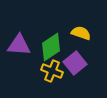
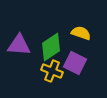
purple square: rotated 25 degrees counterclockwise
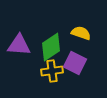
yellow cross: rotated 30 degrees counterclockwise
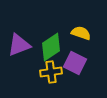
purple triangle: rotated 25 degrees counterclockwise
yellow cross: moved 1 px left, 1 px down
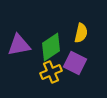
yellow semicircle: rotated 84 degrees clockwise
purple triangle: rotated 10 degrees clockwise
yellow cross: rotated 15 degrees counterclockwise
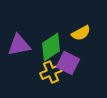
yellow semicircle: rotated 48 degrees clockwise
purple square: moved 7 px left
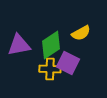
green diamond: moved 2 px up
yellow cross: moved 1 px left, 3 px up; rotated 25 degrees clockwise
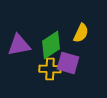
yellow semicircle: rotated 36 degrees counterclockwise
purple square: rotated 10 degrees counterclockwise
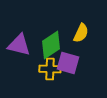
purple triangle: rotated 25 degrees clockwise
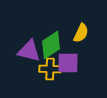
purple triangle: moved 10 px right, 6 px down
purple square: rotated 15 degrees counterclockwise
